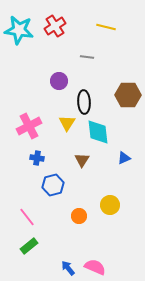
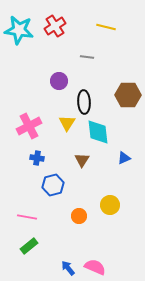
pink line: rotated 42 degrees counterclockwise
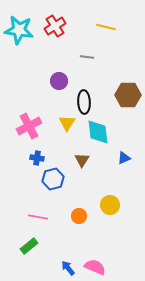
blue hexagon: moved 6 px up
pink line: moved 11 px right
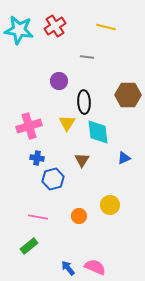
pink cross: rotated 10 degrees clockwise
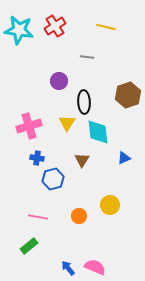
brown hexagon: rotated 20 degrees counterclockwise
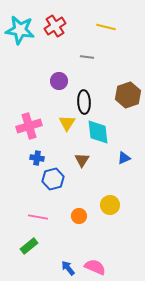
cyan star: moved 1 px right
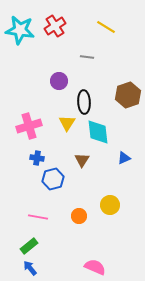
yellow line: rotated 18 degrees clockwise
blue arrow: moved 38 px left
